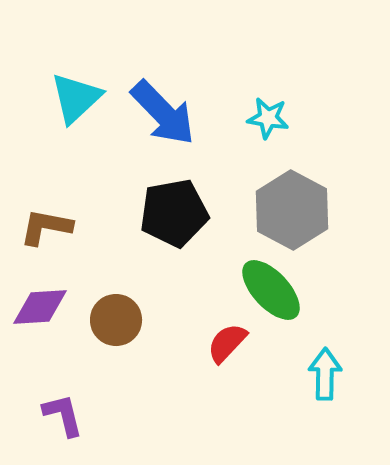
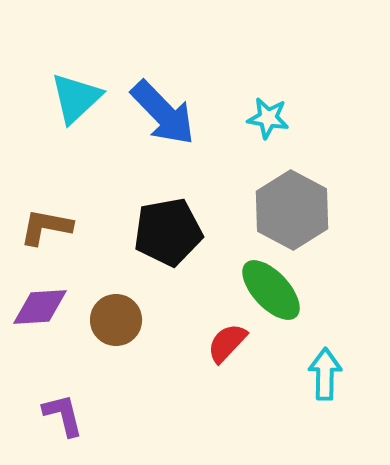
black pentagon: moved 6 px left, 19 px down
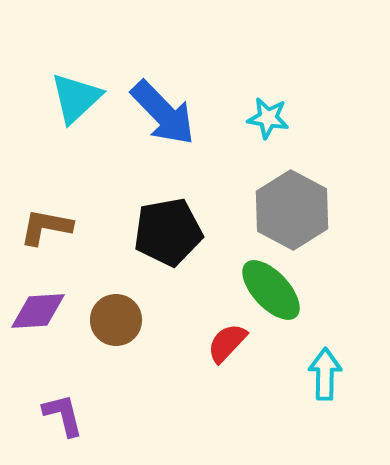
purple diamond: moved 2 px left, 4 px down
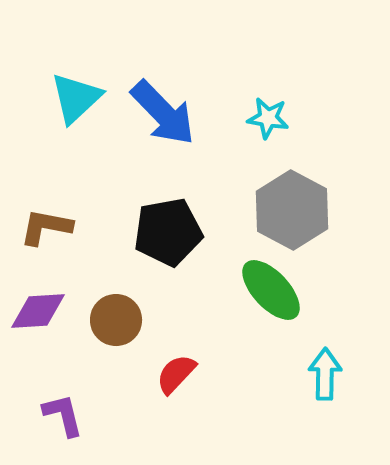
red semicircle: moved 51 px left, 31 px down
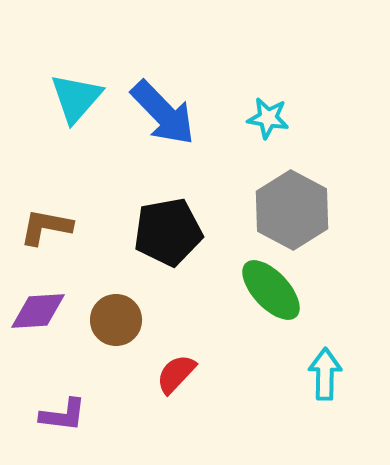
cyan triangle: rotated 6 degrees counterclockwise
purple L-shape: rotated 111 degrees clockwise
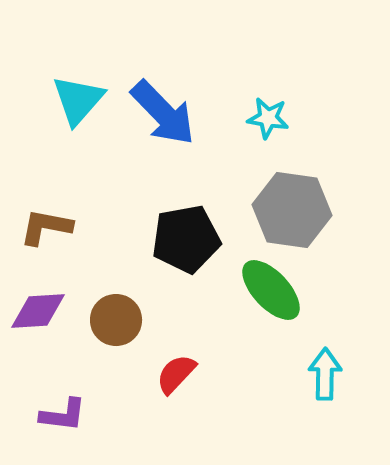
cyan triangle: moved 2 px right, 2 px down
gray hexagon: rotated 20 degrees counterclockwise
black pentagon: moved 18 px right, 7 px down
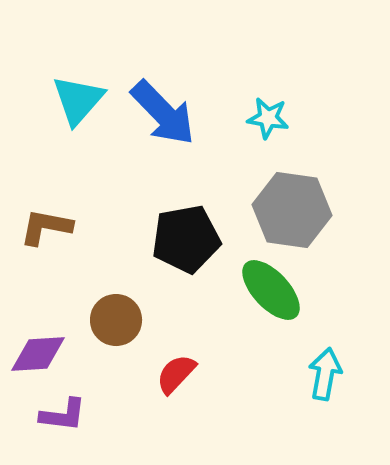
purple diamond: moved 43 px down
cyan arrow: rotated 9 degrees clockwise
